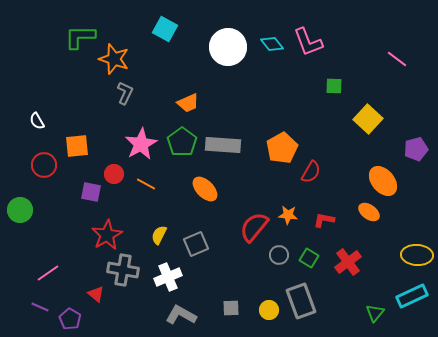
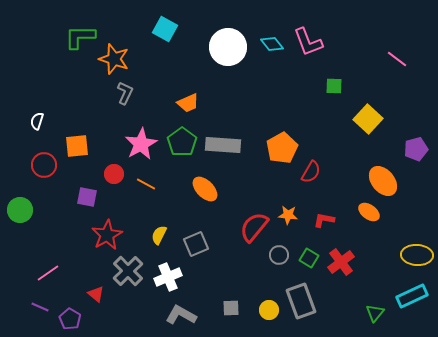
white semicircle at (37, 121): rotated 48 degrees clockwise
purple square at (91, 192): moved 4 px left, 5 px down
red cross at (348, 262): moved 7 px left
gray cross at (123, 270): moved 5 px right, 1 px down; rotated 36 degrees clockwise
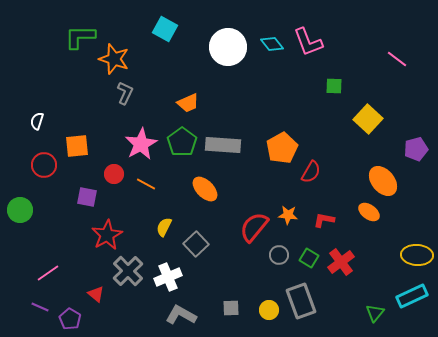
yellow semicircle at (159, 235): moved 5 px right, 8 px up
gray square at (196, 244): rotated 20 degrees counterclockwise
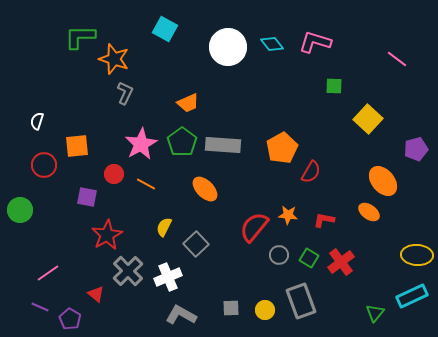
pink L-shape at (308, 42): moved 7 px right; rotated 128 degrees clockwise
yellow circle at (269, 310): moved 4 px left
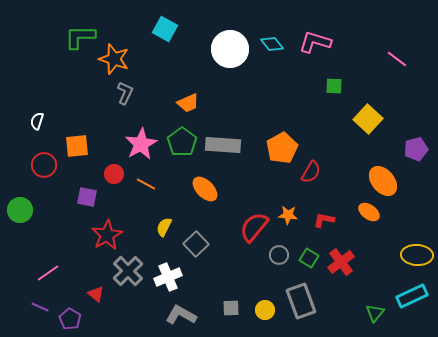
white circle at (228, 47): moved 2 px right, 2 px down
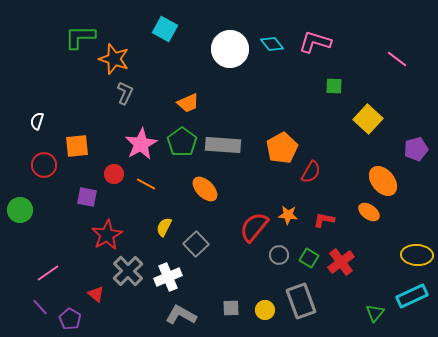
purple line at (40, 307): rotated 24 degrees clockwise
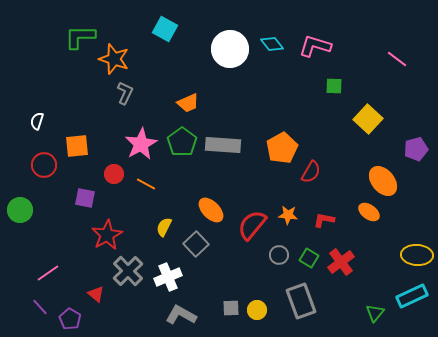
pink L-shape at (315, 42): moved 4 px down
orange ellipse at (205, 189): moved 6 px right, 21 px down
purple square at (87, 197): moved 2 px left, 1 px down
red semicircle at (254, 227): moved 2 px left, 2 px up
yellow circle at (265, 310): moved 8 px left
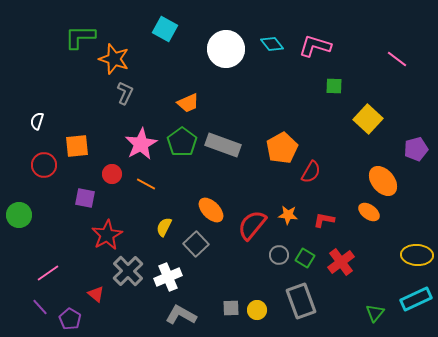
white circle at (230, 49): moved 4 px left
gray rectangle at (223, 145): rotated 16 degrees clockwise
red circle at (114, 174): moved 2 px left
green circle at (20, 210): moved 1 px left, 5 px down
green square at (309, 258): moved 4 px left
cyan rectangle at (412, 296): moved 4 px right, 3 px down
